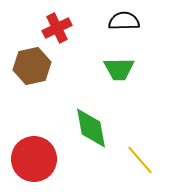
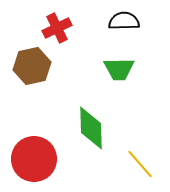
green diamond: rotated 9 degrees clockwise
yellow line: moved 4 px down
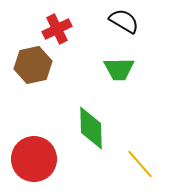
black semicircle: rotated 32 degrees clockwise
red cross: moved 1 px down
brown hexagon: moved 1 px right, 1 px up
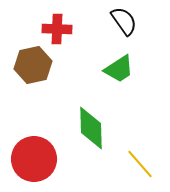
black semicircle: rotated 24 degrees clockwise
red cross: rotated 28 degrees clockwise
green trapezoid: rotated 32 degrees counterclockwise
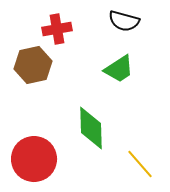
black semicircle: rotated 140 degrees clockwise
red cross: rotated 12 degrees counterclockwise
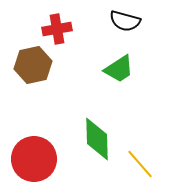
black semicircle: moved 1 px right
green diamond: moved 6 px right, 11 px down
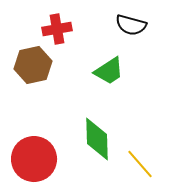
black semicircle: moved 6 px right, 4 px down
green trapezoid: moved 10 px left, 2 px down
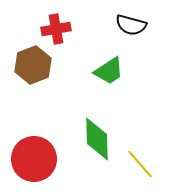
red cross: moved 1 px left
brown hexagon: rotated 9 degrees counterclockwise
